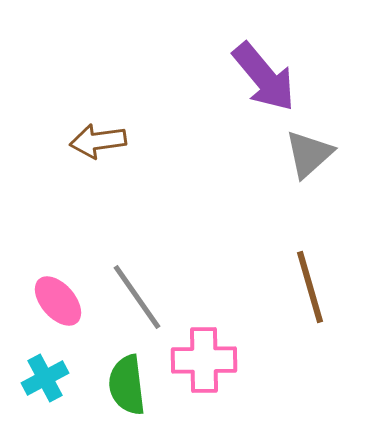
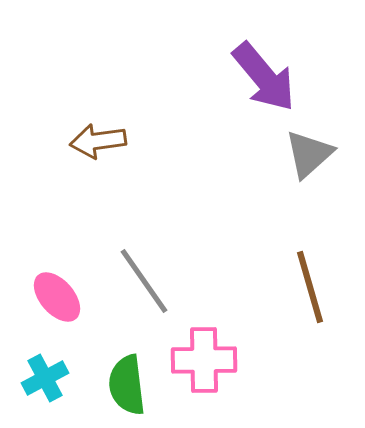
gray line: moved 7 px right, 16 px up
pink ellipse: moved 1 px left, 4 px up
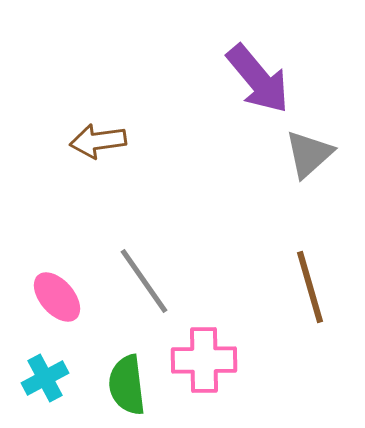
purple arrow: moved 6 px left, 2 px down
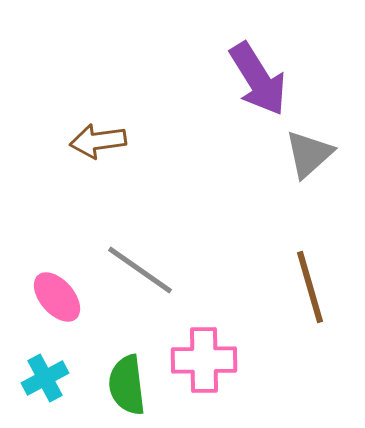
purple arrow: rotated 8 degrees clockwise
gray line: moved 4 px left, 11 px up; rotated 20 degrees counterclockwise
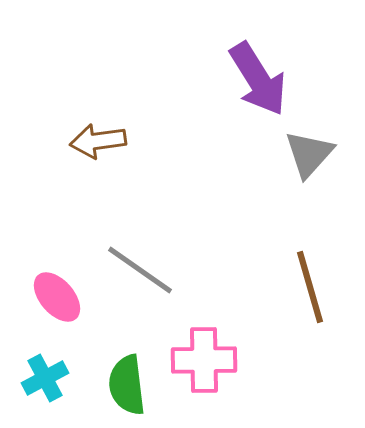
gray triangle: rotated 6 degrees counterclockwise
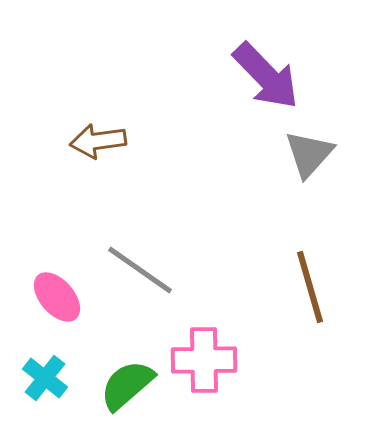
purple arrow: moved 8 px right, 3 px up; rotated 12 degrees counterclockwise
cyan cross: rotated 24 degrees counterclockwise
green semicircle: rotated 56 degrees clockwise
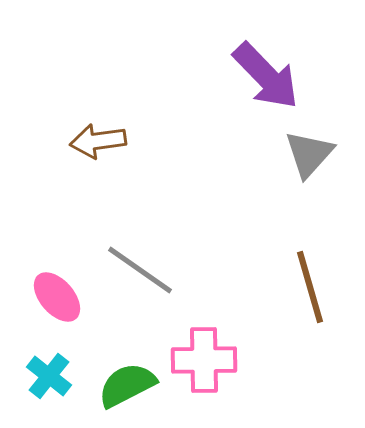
cyan cross: moved 4 px right, 2 px up
green semicircle: rotated 14 degrees clockwise
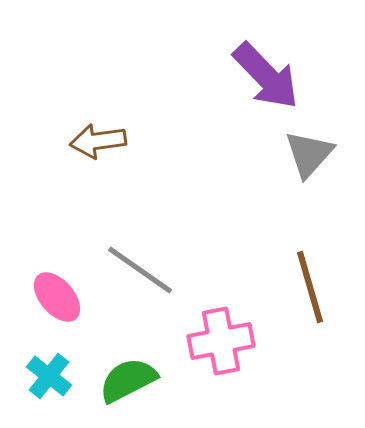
pink cross: moved 17 px right, 19 px up; rotated 10 degrees counterclockwise
green semicircle: moved 1 px right, 5 px up
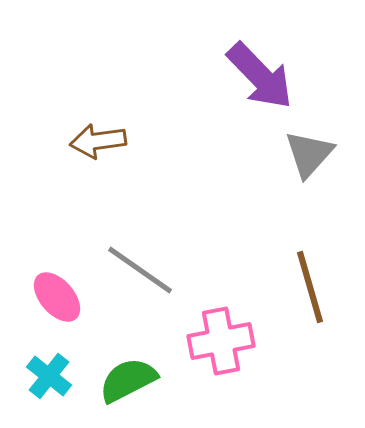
purple arrow: moved 6 px left
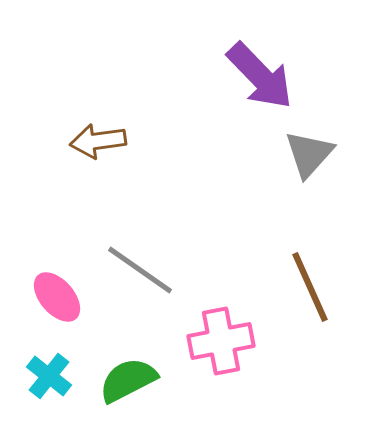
brown line: rotated 8 degrees counterclockwise
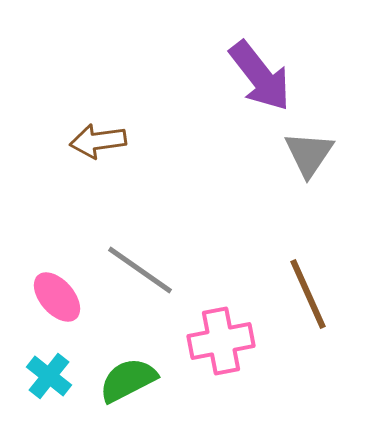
purple arrow: rotated 6 degrees clockwise
gray triangle: rotated 8 degrees counterclockwise
brown line: moved 2 px left, 7 px down
